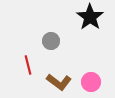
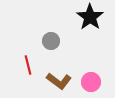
brown L-shape: moved 1 px up
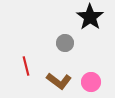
gray circle: moved 14 px right, 2 px down
red line: moved 2 px left, 1 px down
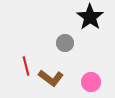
brown L-shape: moved 8 px left, 3 px up
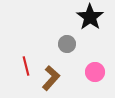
gray circle: moved 2 px right, 1 px down
brown L-shape: rotated 85 degrees counterclockwise
pink circle: moved 4 px right, 10 px up
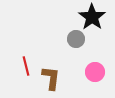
black star: moved 2 px right
gray circle: moved 9 px right, 5 px up
brown L-shape: rotated 35 degrees counterclockwise
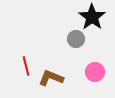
brown L-shape: rotated 75 degrees counterclockwise
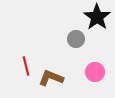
black star: moved 5 px right
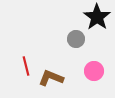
pink circle: moved 1 px left, 1 px up
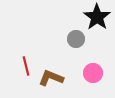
pink circle: moved 1 px left, 2 px down
